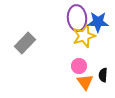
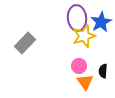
blue star: moved 3 px right; rotated 30 degrees counterclockwise
black semicircle: moved 4 px up
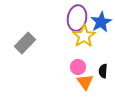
purple ellipse: rotated 15 degrees clockwise
yellow star: rotated 15 degrees counterclockwise
pink circle: moved 1 px left, 1 px down
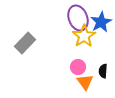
purple ellipse: moved 1 px right; rotated 30 degrees counterclockwise
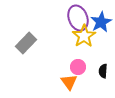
gray rectangle: moved 1 px right
orange triangle: moved 16 px left
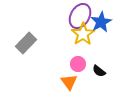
purple ellipse: moved 2 px right, 2 px up; rotated 50 degrees clockwise
yellow star: moved 1 px left, 2 px up
pink circle: moved 3 px up
black semicircle: moved 4 px left; rotated 56 degrees counterclockwise
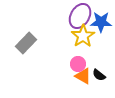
blue star: rotated 30 degrees clockwise
yellow star: moved 2 px down
black semicircle: moved 4 px down
orange triangle: moved 14 px right, 6 px up; rotated 24 degrees counterclockwise
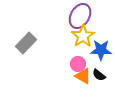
blue star: moved 28 px down
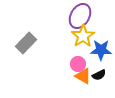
black semicircle: rotated 64 degrees counterclockwise
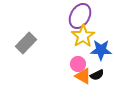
black semicircle: moved 2 px left
